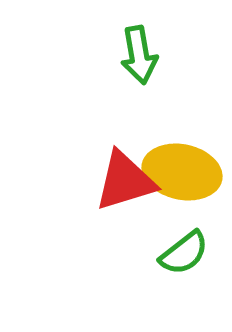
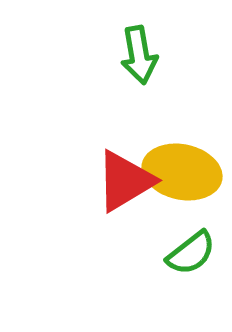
red triangle: rotated 14 degrees counterclockwise
green semicircle: moved 7 px right
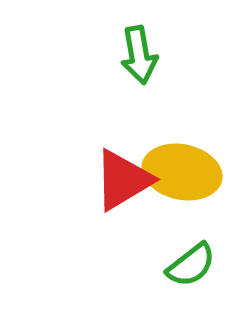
red triangle: moved 2 px left, 1 px up
green semicircle: moved 12 px down
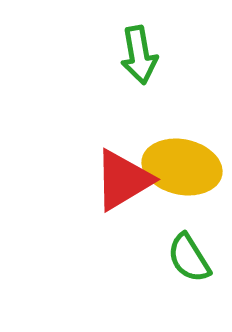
yellow ellipse: moved 5 px up
green semicircle: moved 2 px left, 7 px up; rotated 96 degrees clockwise
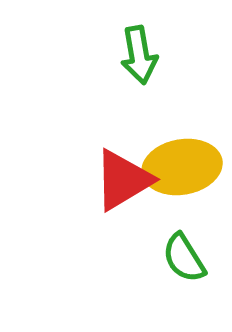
yellow ellipse: rotated 22 degrees counterclockwise
green semicircle: moved 5 px left
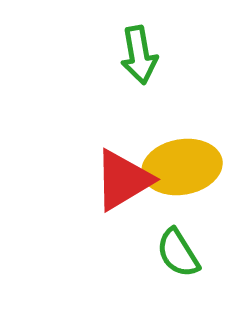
green semicircle: moved 6 px left, 5 px up
